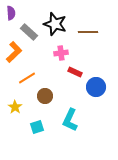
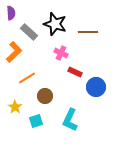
pink cross: rotated 32 degrees clockwise
cyan square: moved 1 px left, 6 px up
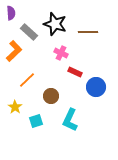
orange L-shape: moved 1 px up
orange line: moved 2 px down; rotated 12 degrees counterclockwise
brown circle: moved 6 px right
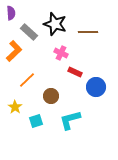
cyan L-shape: rotated 50 degrees clockwise
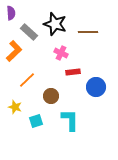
red rectangle: moved 2 px left; rotated 32 degrees counterclockwise
yellow star: rotated 16 degrees counterclockwise
cyan L-shape: rotated 105 degrees clockwise
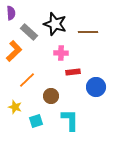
pink cross: rotated 24 degrees counterclockwise
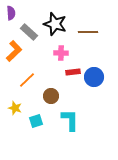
blue circle: moved 2 px left, 10 px up
yellow star: moved 1 px down
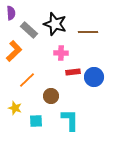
gray rectangle: moved 2 px up
cyan square: rotated 16 degrees clockwise
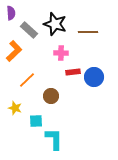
cyan L-shape: moved 16 px left, 19 px down
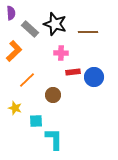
gray rectangle: moved 1 px right, 1 px up
brown circle: moved 2 px right, 1 px up
